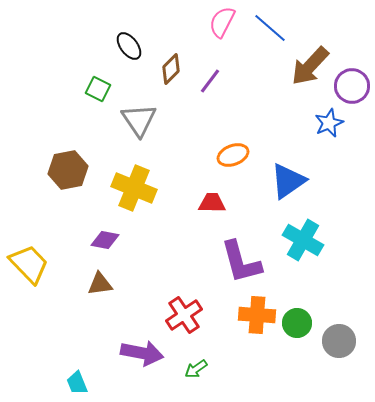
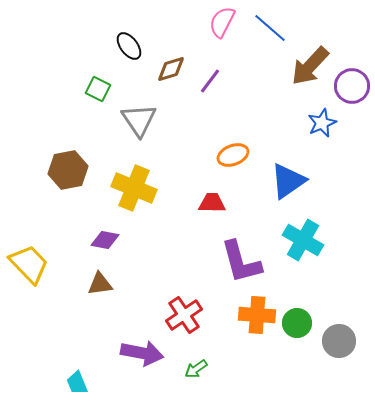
brown diamond: rotated 28 degrees clockwise
blue star: moved 7 px left
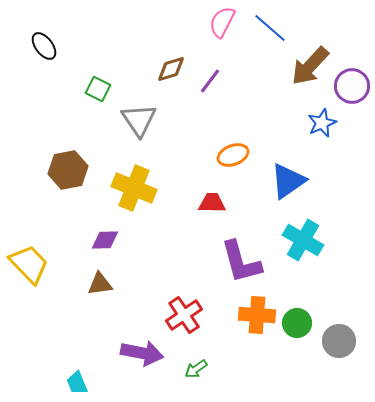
black ellipse: moved 85 px left
purple diamond: rotated 12 degrees counterclockwise
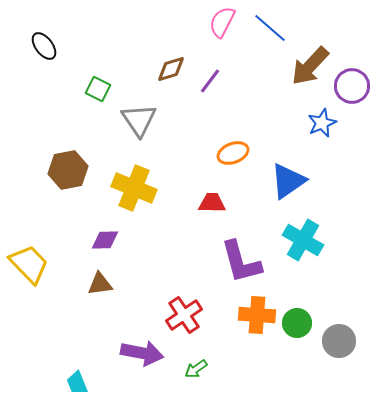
orange ellipse: moved 2 px up
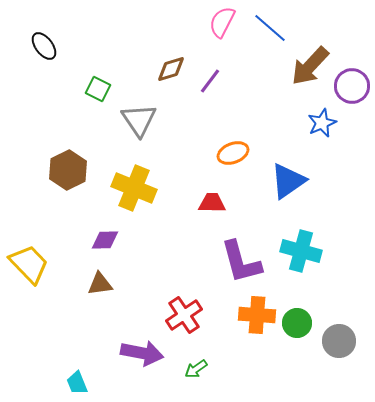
brown hexagon: rotated 15 degrees counterclockwise
cyan cross: moved 2 px left, 11 px down; rotated 15 degrees counterclockwise
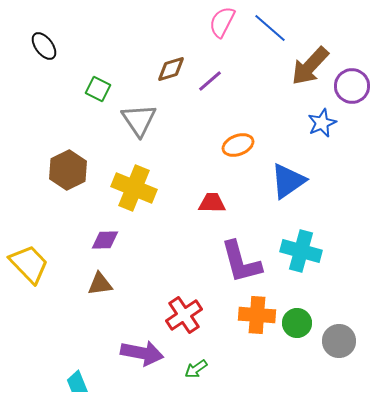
purple line: rotated 12 degrees clockwise
orange ellipse: moved 5 px right, 8 px up
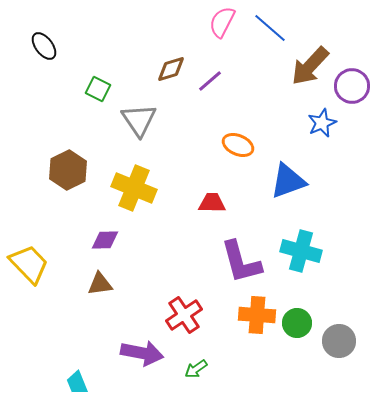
orange ellipse: rotated 44 degrees clockwise
blue triangle: rotated 15 degrees clockwise
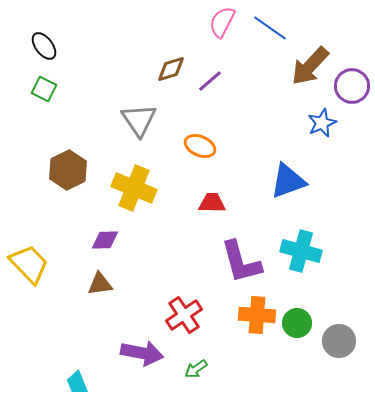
blue line: rotated 6 degrees counterclockwise
green square: moved 54 px left
orange ellipse: moved 38 px left, 1 px down
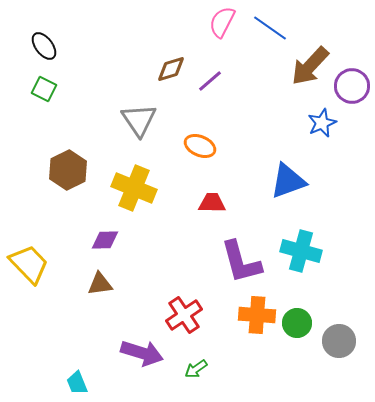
purple arrow: rotated 6 degrees clockwise
